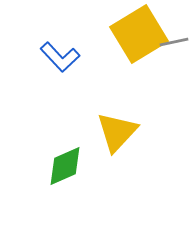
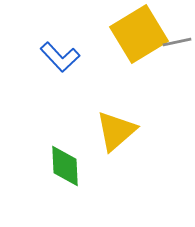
gray line: moved 3 px right
yellow triangle: moved 1 px left, 1 px up; rotated 6 degrees clockwise
green diamond: rotated 69 degrees counterclockwise
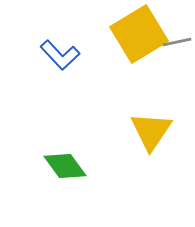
blue L-shape: moved 2 px up
yellow triangle: moved 35 px right; rotated 15 degrees counterclockwise
green diamond: rotated 33 degrees counterclockwise
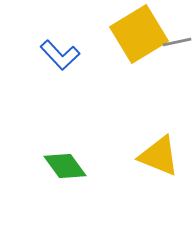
yellow triangle: moved 8 px right, 25 px down; rotated 42 degrees counterclockwise
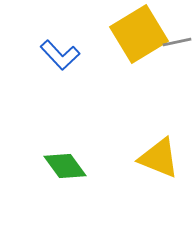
yellow triangle: moved 2 px down
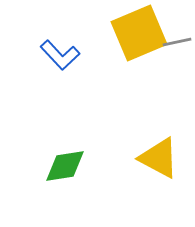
yellow square: moved 1 px up; rotated 8 degrees clockwise
yellow triangle: rotated 6 degrees clockwise
green diamond: rotated 63 degrees counterclockwise
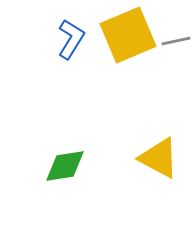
yellow square: moved 11 px left, 2 px down
gray line: moved 1 px left, 1 px up
blue L-shape: moved 11 px right, 16 px up; rotated 105 degrees counterclockwise
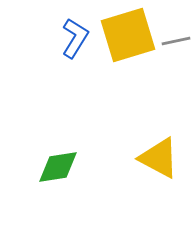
yellow square: rotated 6 degrees clockwise
blue L-shape: moved 4 px right, 1 px up
green diamond: moved 7 px left, 1 px down
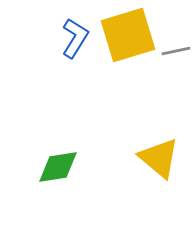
gray line: moved 10 px down
yellow triangle: rotated 12 degrees clockwise
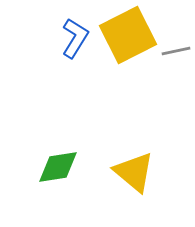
yellow square: rotated 10 degrees counterclockwise
yellow triangle: moved 25 px left, 14 px down
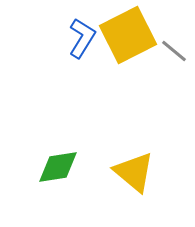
blue L-shape: moved 7 px right
gray line: moved 2 px left; rotated 52 degrees clockwise
